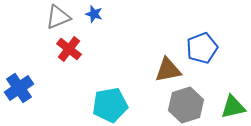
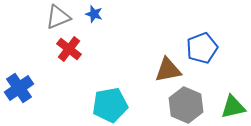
gray hexagon: rotated 20 degrees counterclockwise
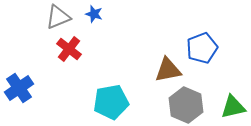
cyan pentagon: moved 1 px right, 3 px up
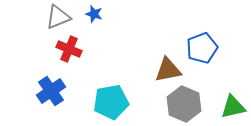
red cross: rotated 15 degrees counterclockwise
blue cross: moved 32 px right, 3 px down
gray hexagon: moved 2 px left, 1 px up
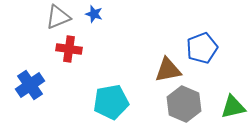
red cross: rotated 15 degrees counterclockwise
blue cross: moved 21 px left, 6 px up
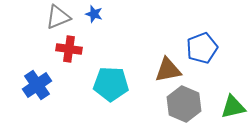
blue cross: moved 7 px right
cyan pentagon: moved 18 px up; rotated 12 degrees clockwise
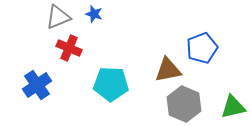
red cross: moved 1 px up; rotated 15 degrees clockwise
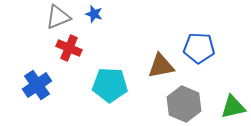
blue pentagon: moved 3 px left; rotated 24 degrees clockwise
brown triangle: moved 7 px left, 4 px up
cyan pentagon: moved 1 px left, 1 px down
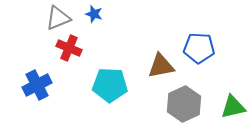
gray triangle: moved 1 px down
blue cross: rotated 8 degrees clockwise
gray hexagon: rotated 12 degrees clockwise
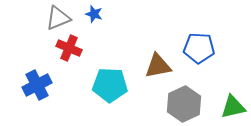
brown triangle: moved 3 px left
